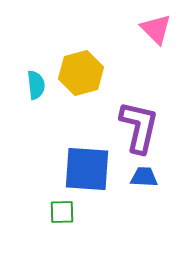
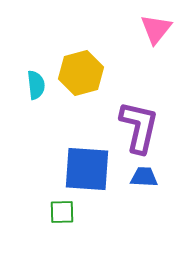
pink triangle: rotated 24 degrees clockwise
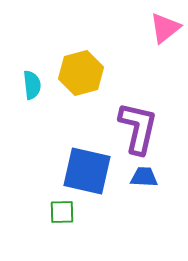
pink triangle: moved 9 px right, 1 px up; rotated 12 degrees clockwise
cyan semicircle: moved 4 px left
purple L-shape: moved 1 px left, 1 px down
blue square: moved 2 px down; rotated 9 degrees clockwise
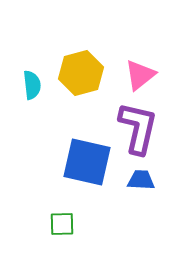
pink triangle: moved 25 px left, 47 px down
blue square: moved 9 px up
blue trapezoid: moved 3 px left, 3 px down
green square: moved 12 px down
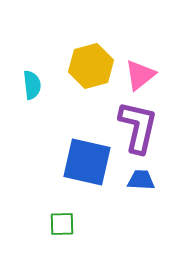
yellow hexagon: moved 10 px right, 7 px up
purple L-shape: moved 1 px up
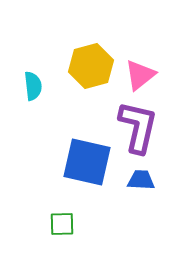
cyan semicircle: moved 1 px right, 1 px down
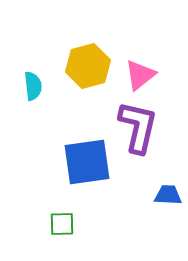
yellow hexagon: moved 3 px left
blue square: rotated 21 degrees counterclockwise
blue trapezoid: moved 27 px right, 15 px down
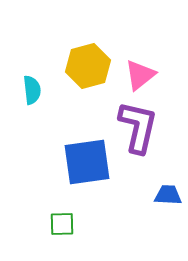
cyan semicircle: moved 1 px left, 4 px down
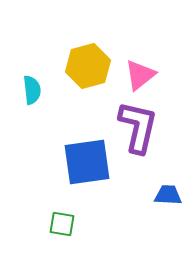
green square: rotated 12 degrees clockwise
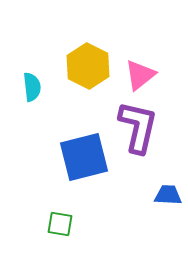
yellow hexagon: rotated 18 degrees counterclockwise
cyan semicircle: moved 3 px up
blue square: moved 3 px left, 5 px up; rotated 6 degrees counterclockwise
green square: moved 2 px left
